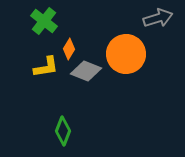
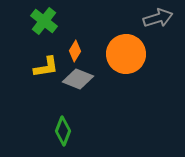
orange diamond: moved 6 px right, 2 px down
gray diamond: moved 8 px left, 8 px down
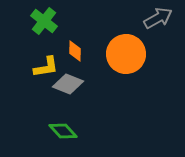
gray arrow: rotated 12 degrees counterclockwise
orange diamond: rotated 30 degrees counterclockwise
gray diamond: moved 10 px left, 5 px down
green diamond: rotated 64 degrees counterclockwise
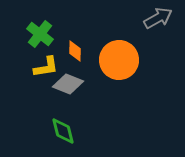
green cross: moved 4 px left, 13 px down
orange circle: moved 7 px left, 6 px down
green diamond: rotated 28 degrees clockwise
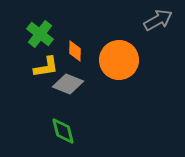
gray arrow: moved 2 px down
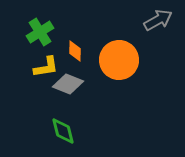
green cross: moved 2 px up; rotated 20 degrees clockwise
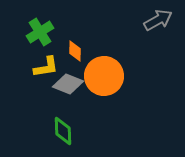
orange circle: moved 15 px left, 16 px down
green diamond: rotated 12 degrees clockwise
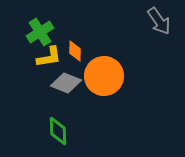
gray arrow: moved 1 px right, 1 px down; rotated 84 degrees clockwise
yellow L-shape: moved 3 px right, 10 px up
gray diamond: moved 2 px left, 1 px up
green diamond: moved 5 px left
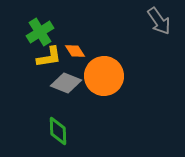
orange diamond: rotated 35 degrees counterclockwise
